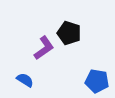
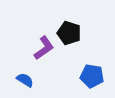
blue pentagon: moved 5 px left, 5 px up
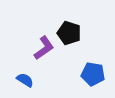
blue pentagon: moved 1 px right, 2 px up
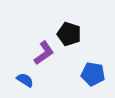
black pentagon: moved 1 px down
purple L-shape: moved 5 px down
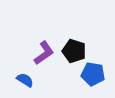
black pentagon: moved 5 px right, 17 px down
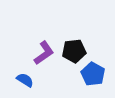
black pentagon: rotated 25 degrees counterclockwise
blue pentagon: rotated 20 degrees clockwise
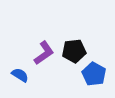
blue pentagon: moved 1 px right
blue semicircle: moved 5 px left, 5 px up
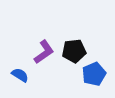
purple L-shape: moved 1 px up
blue pentagon: rotated 20 degrees clockwise
